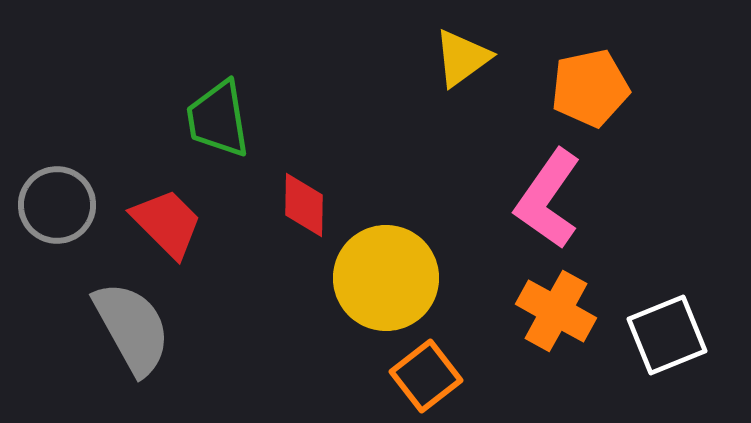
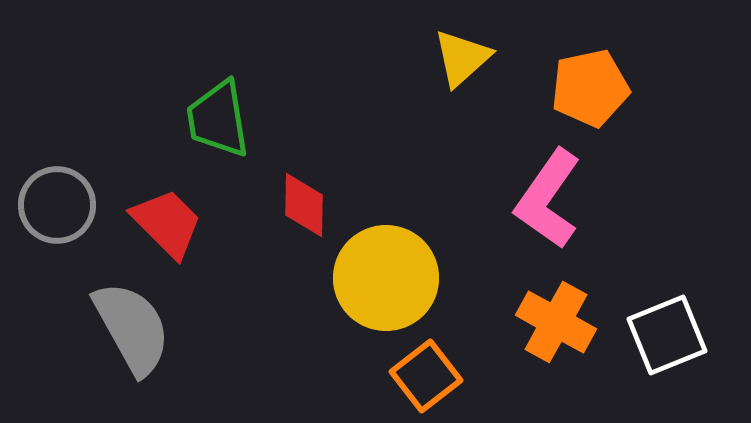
yellow triangle: rotated 6 degrees counterclockwise
orange cross: moved 11 px down
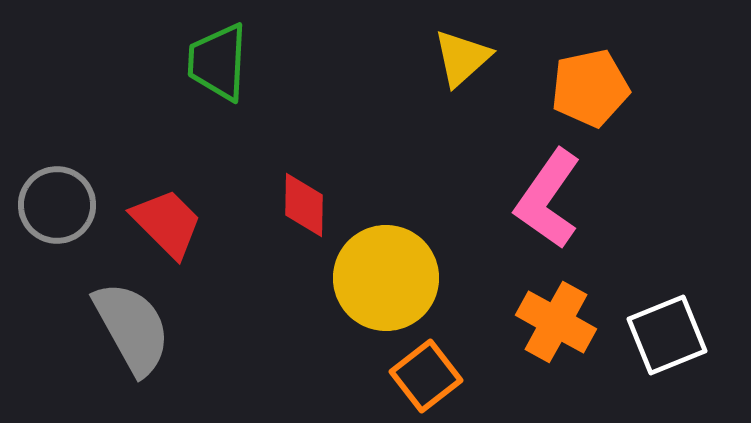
green trapezoid: moved 57 px up; rotated 12 degrees clockwise
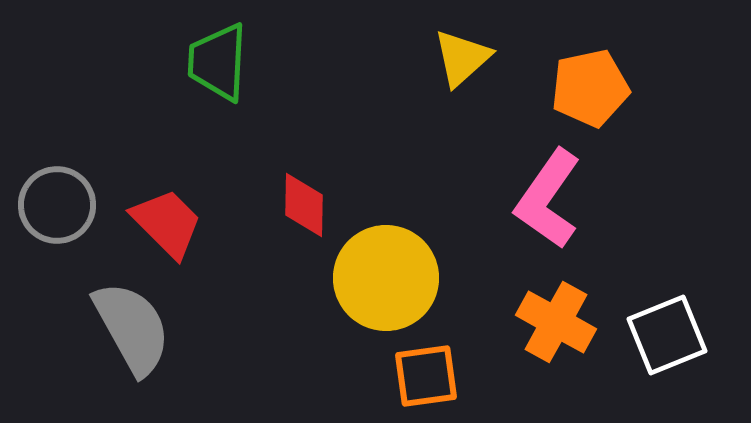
orange square: rotated 30 degrees clockwise
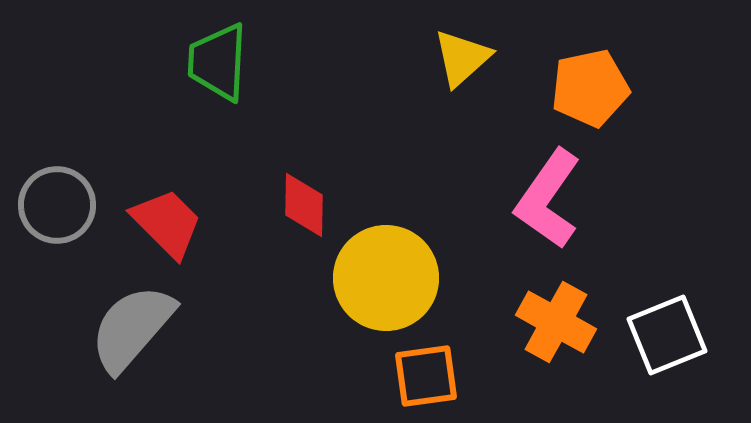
gray semicircle: rotated 110 degrees counterclockwise
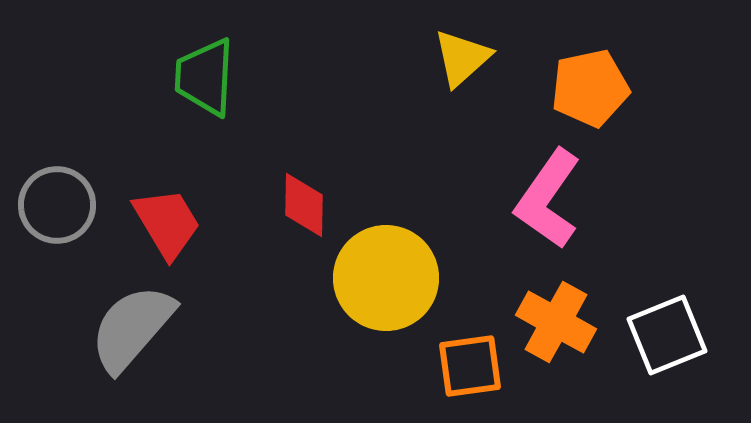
green trapezoid: moved 13 px left, 15 px down
red trapezoid: rotated 14 degrees clockwise
orange square: moved 44 px right, 10 px up
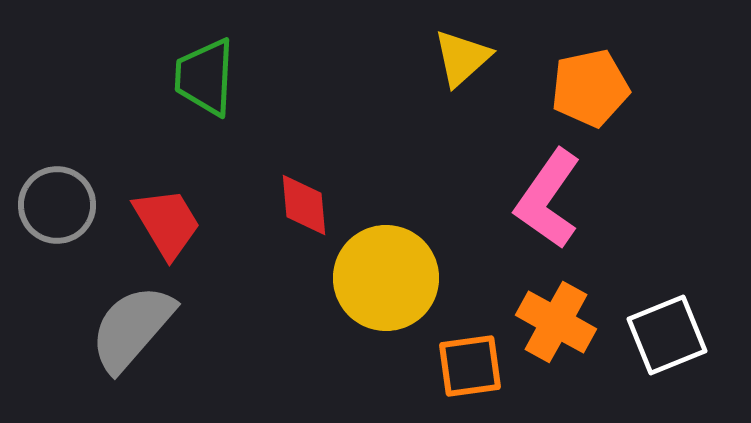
red diamond: rotated 6 degrees counterclockwise
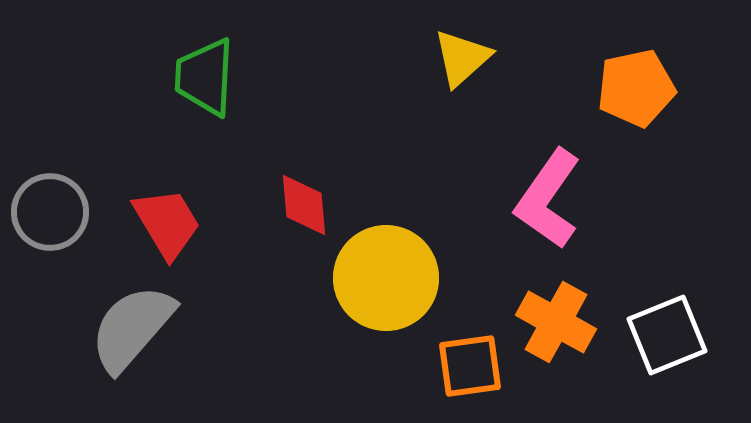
orange pentagon: moved 46 px right
gray circle: moved 7 px left, 7 px down
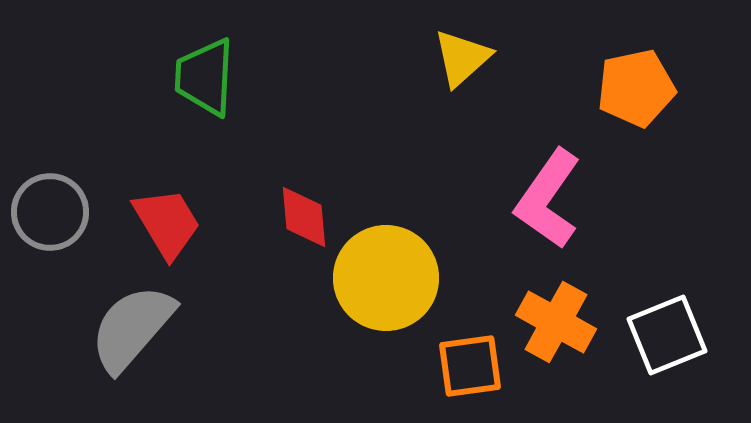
red diamond: moved 12 px down
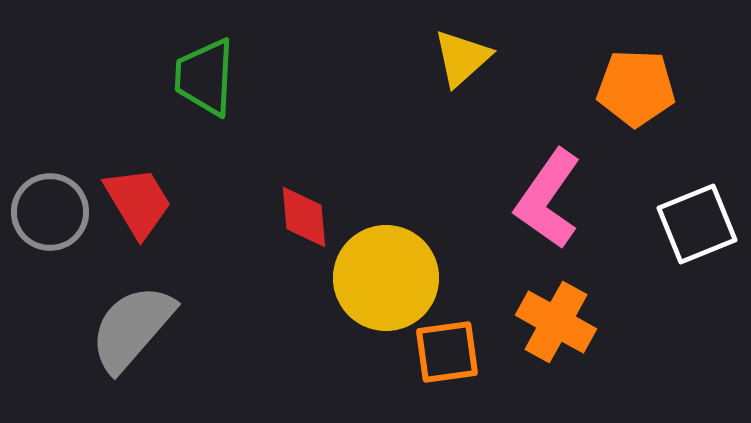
orange pentagon: rotated 14 degrees clockwise
red trapezoid: moved 29 px left, 21 px up
white square: moved 30 px right, 111 px up
orange square: moved 23 px left, 14 px up
